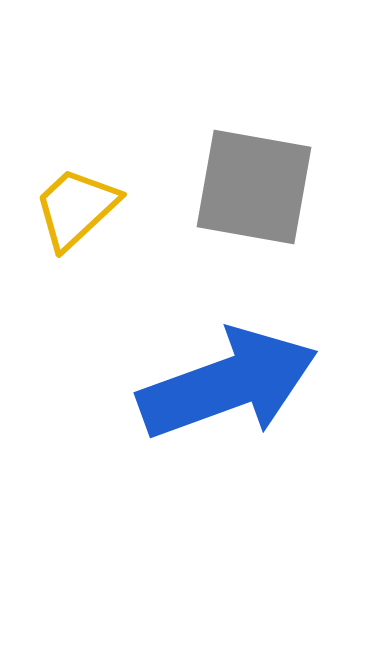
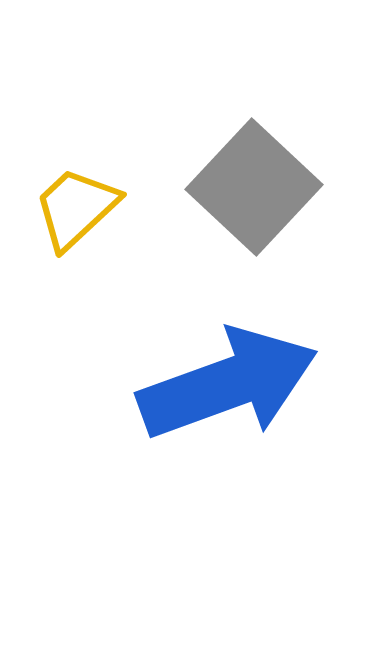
gray square: rotated 33 degrees clockwise
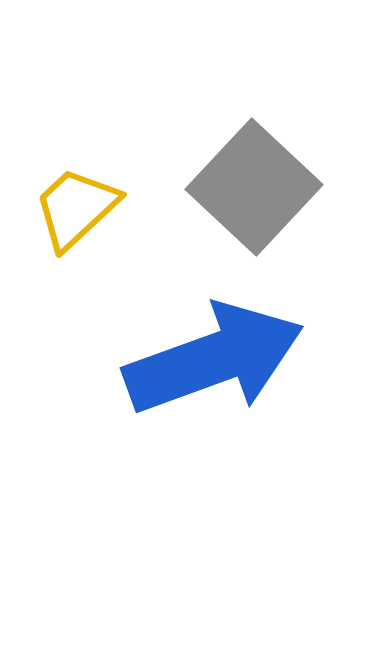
blue arrow: moved 14 px left, 25 px up
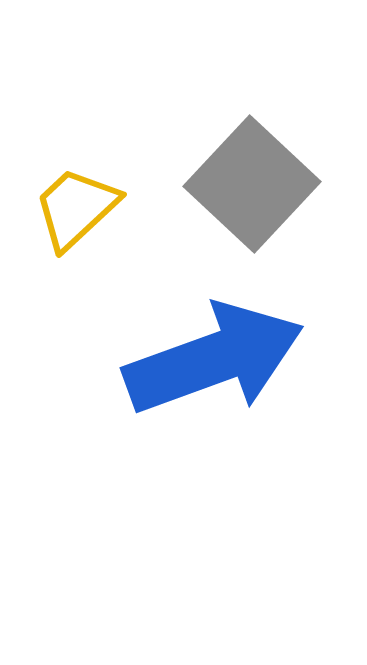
gray square: moved 2 px left, 3 px up
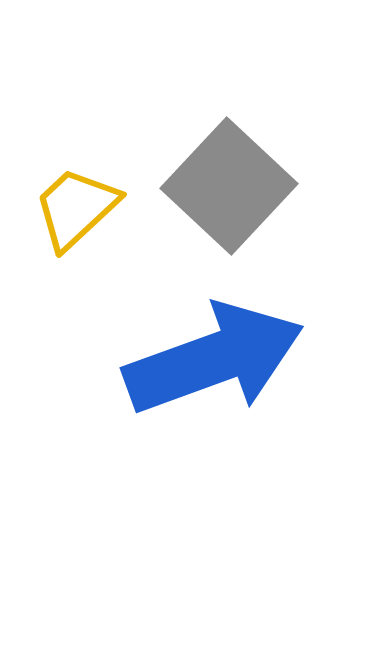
gray square: moved 23 px left, 2 px down
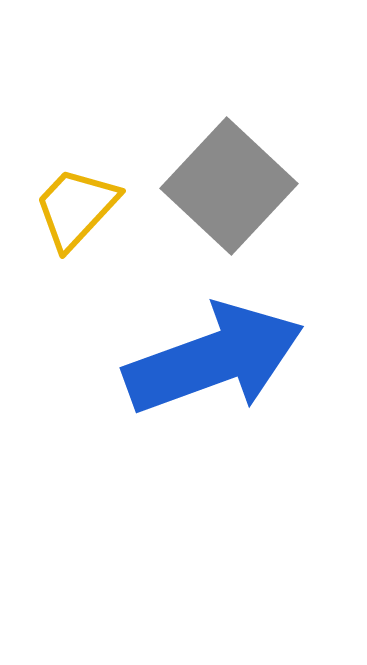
yellow trapezoid: rotated 4 degrees counterclockwise
